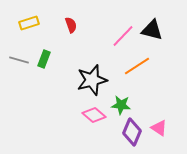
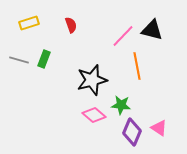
orange line: rotated 68 degrees counterclockwise
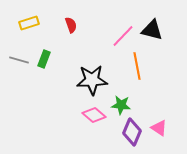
black star: rotated 12 degrees clockwise
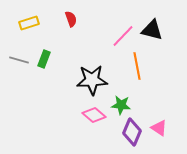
red semicircle: moved 6 px up
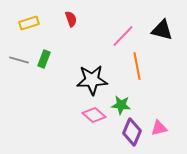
black triangle: moved 10 px right
pink triangle: rotated 48 degrees counterclockwise
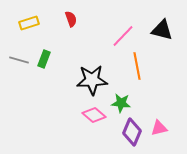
green star: moved 2 px up
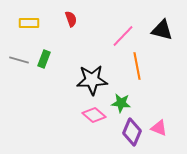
yellow rectangle: rotated 18 degrees clockwise
pink triangle: rotated 36 degrees clockwise
